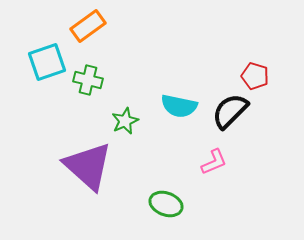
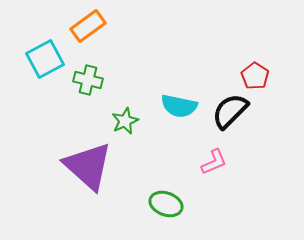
cyan square: moved 2 px left, 3 px up; rotated 9 degrees counterclockwise
red pentagon: rotated 16 degrees clockwise
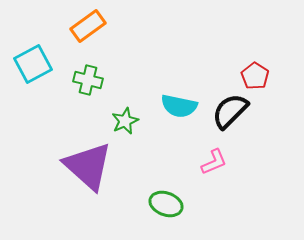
cyan square: moved 12 px left, 5 px down
